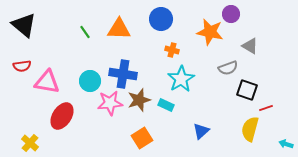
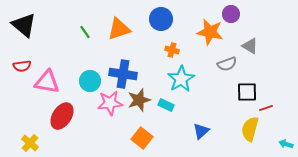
orange triangle: rotated 20 degrees counterclockwise
gray semicircle: moved 1 px left, 4 px up
black square: moved 2 px down; rotated 20 degrees counterclockwise
orange square: rotated 20 degrees counterclockwise
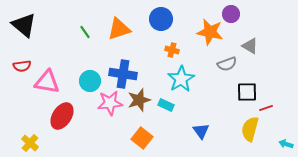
blue triangle: rotated 24 degrees counterclockwise
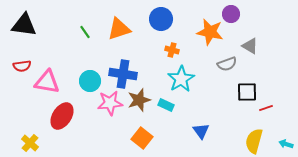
black triangle: rotated 32 degrees counterclockwise
yellow semicircle: moved 4 px right, 12 px down
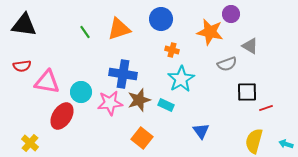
cyan circle: moved 9 px left, 11 px down
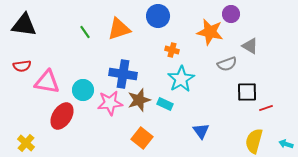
blue circle: moved 3 px left, 3 px up
cyan circle: moved 2 px right, 2 px up
cyan rectangle: moved 1 px left, 1 px up
yellow cross: moved 4 px left
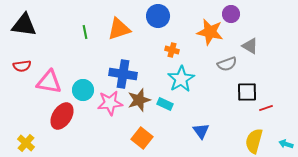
green line: rotated 24 degrees clockwise
pink triangle: moved 2 px right
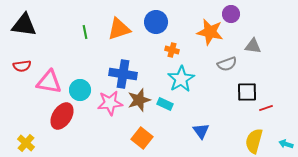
blue circle: moved 2 px left, 6 px down
gray triangle: moved 3 px right; rotated 24 degrees counterclockwise
cyan circle: moved 3 px left
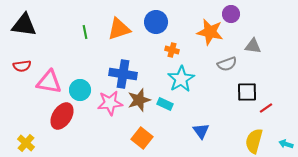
red line: rotated 16 degrees counterclockwise
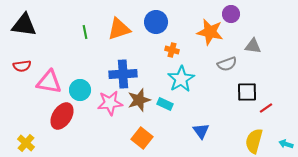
blue cross: rotated 12 degrees counterclockwise
